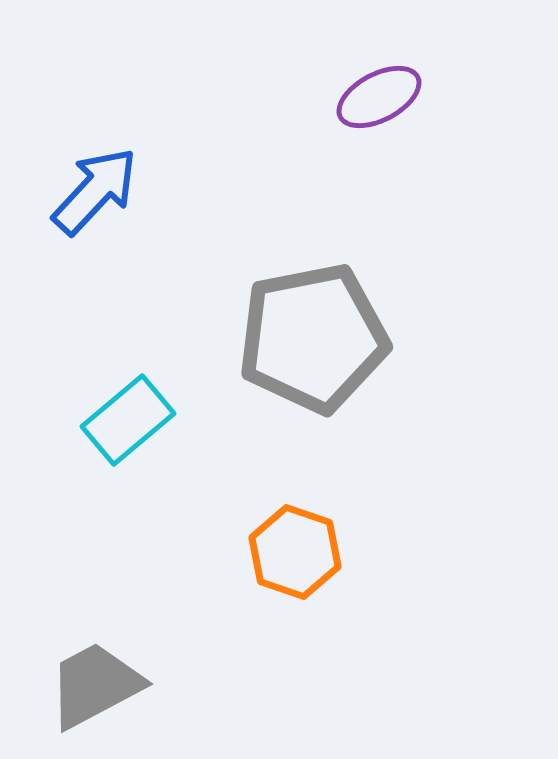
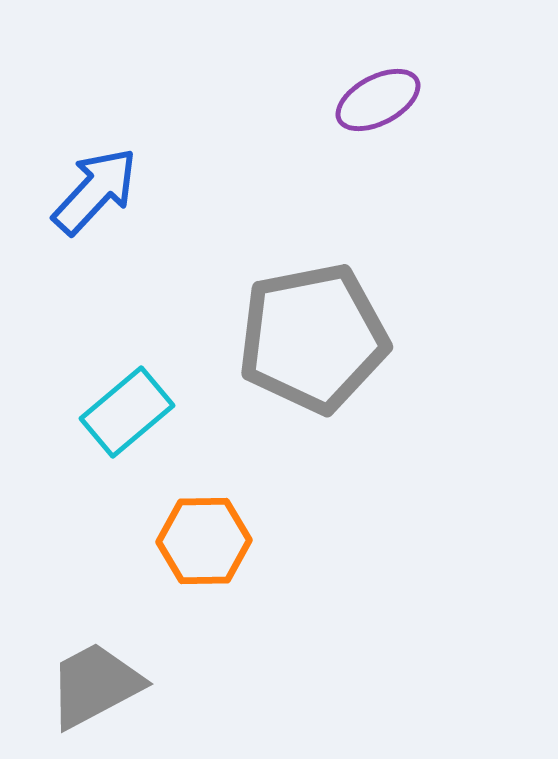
purple ellipse: moved 1 px left, 3 px down
cyan rectangle: moved 1 px left, 8 px up
orange hexagon: moved 91 px left, 11 px up; rotated 20 degrees counterclockwise
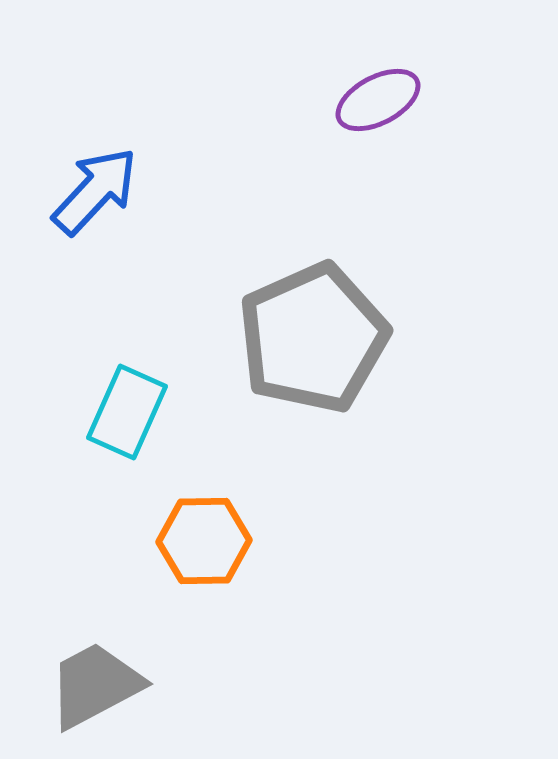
gray pentagon: rotated 13 degrees counterclockwise
cyan rectangle: rotated 26 degrees counterclockwise
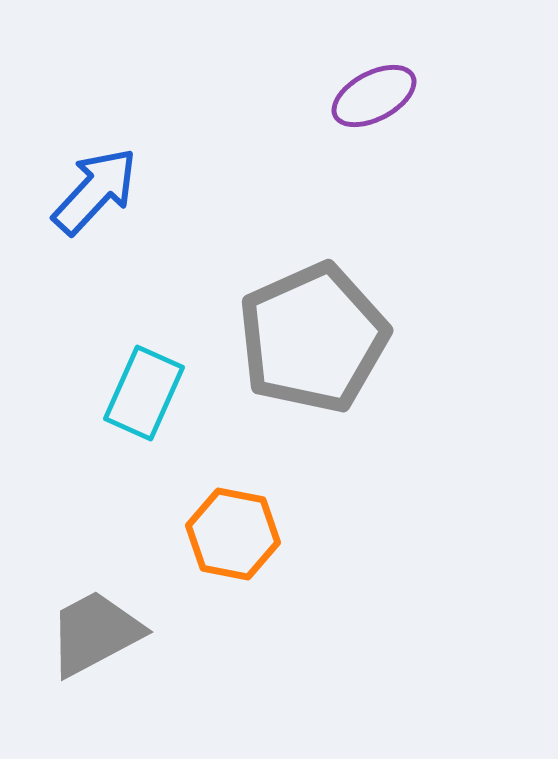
purple ellipse: moved 4 px left, 4 px up
cyan rectangle: moved 17 px right, 19 px up
orange hexagon: moved 29 px right, 7 px up; rotated 12 degrees clockwise
gray trapezoid: moved 52 px up
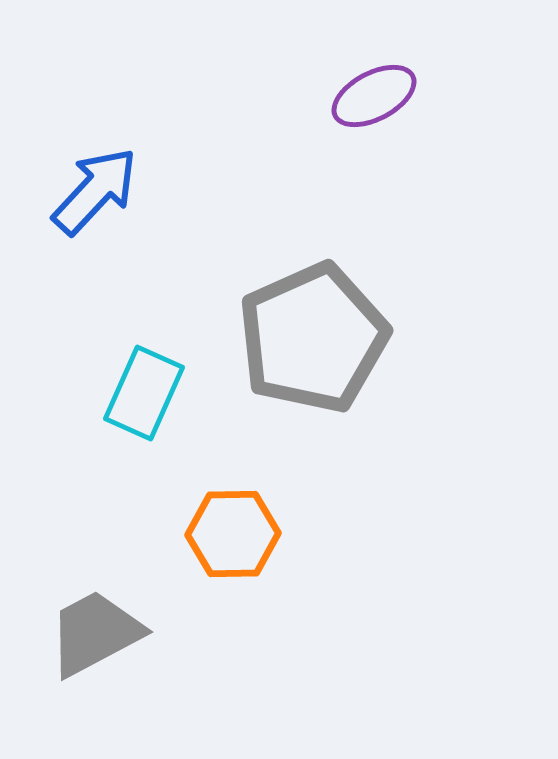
orange hexagon: rotated 12 degrees counterclockwise
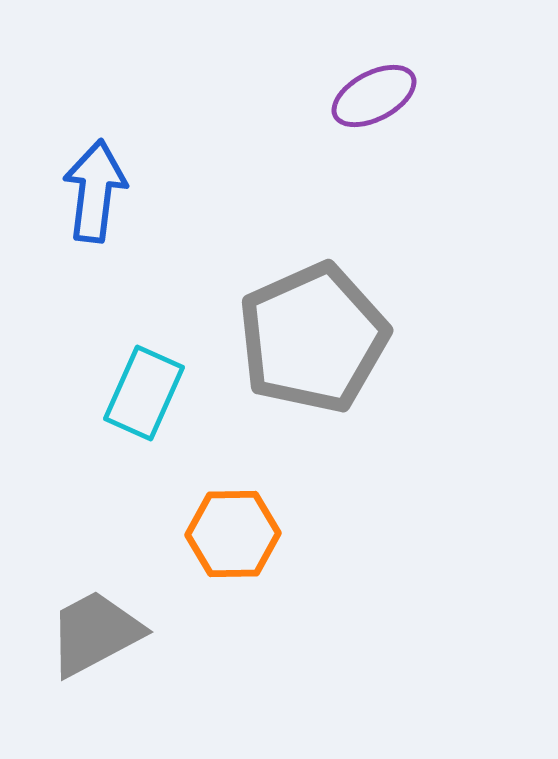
blue arrow: rotated 36 degrees counterclockwise
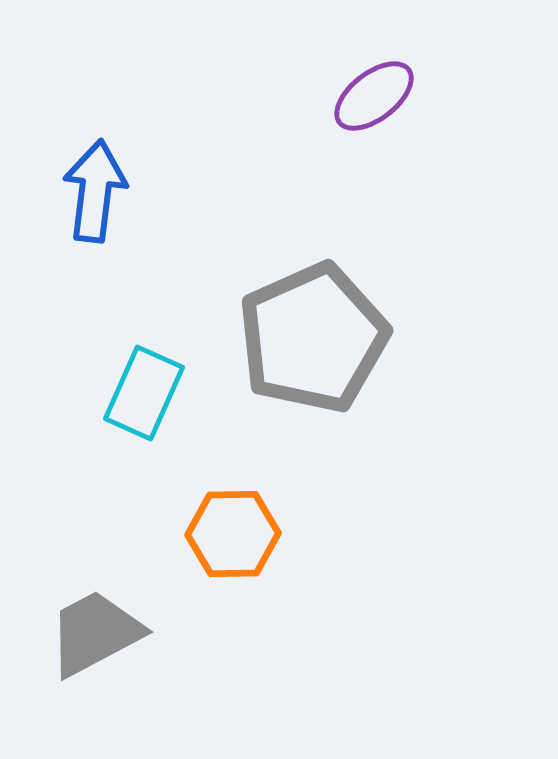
purple ellipse: rotated 10 degrees counterclockwise
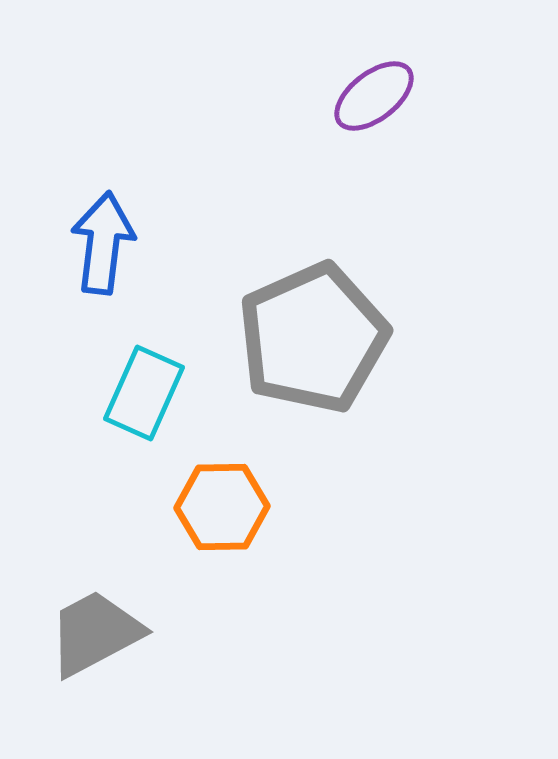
blue arrow: moved 8 px right, 52 px down
orange hexagon: moved 11 px left, 27 px up
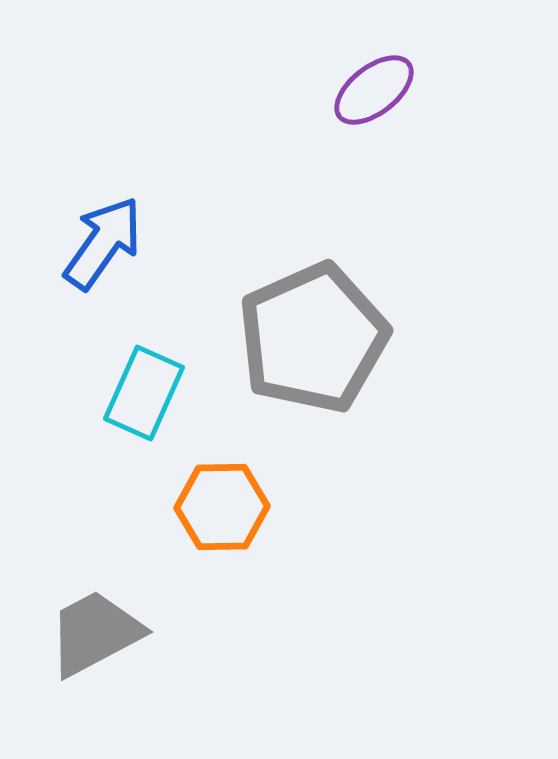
purple ellipse: moved 6 px up
blue arrow: rotated 28 degrees clockwise
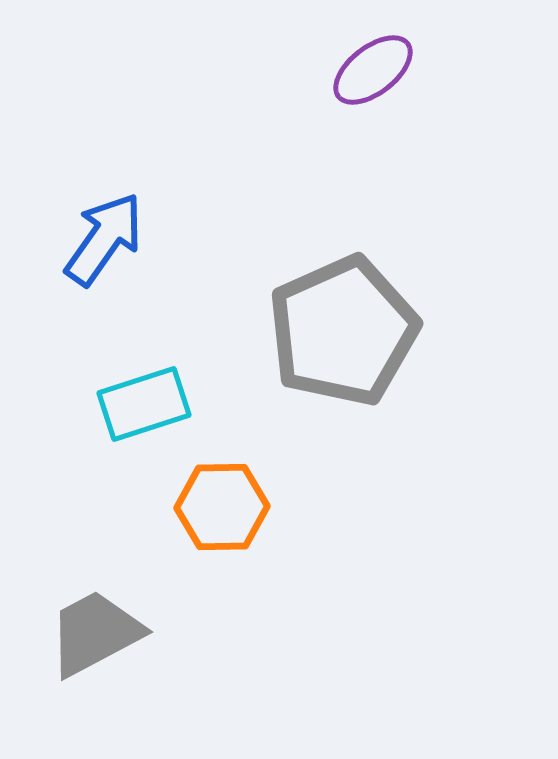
purple ellipse: moved 1 px left, 20 px up
blue arrow: moved 1 px right, 4 px up
gray pentagon: moved 30 px right, 7 px up
cyan rectangle: moved 11 px down; rotated 48 degrees clockwise
